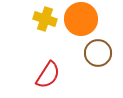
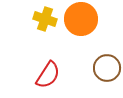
brown circle: moved 9 px right, 15 px down
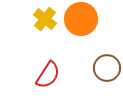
yellow cross: rotated 20 degrees clockwise
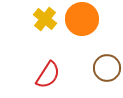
orange circle: moved 1 px right
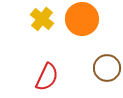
yellow cross: moved 3 px left
red semicircle: moved 1 px left, 2 px down; rotated 8 degrees counterclockwise
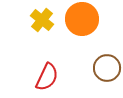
yellow cross: moved 1 px down
